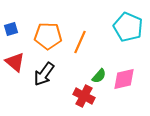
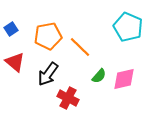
blue square: rotated 16 degrees counterclockwise
orange pentagon: rotated 12 degrees counterclockwise
orange line: moved 5 px down; rotated 70 degrees counterclockwise
black arrow: moved 4 px right
red cross: moved 16 px left, 2 px down
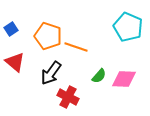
orange pentagon: rotated 28 degrees clockwise
orange line: moved 4 px left; rotated 25 degrees counterclockwise
black arrow: moved 3 px right, 1 px up
pink diamond: rotated 15 degrees clockwise
red cross: moved 1 px up
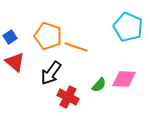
blue square: moved 1 px left, 8 px down
green semicircle: moved 9 px down
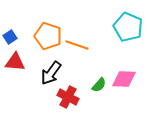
orange line: moved 1 px right, 2 px up
red triangle: rotated 35 degrees counterclockwise
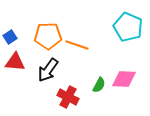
orange pentagon: rotated 20 degrees counterclockwise
black arrow: moved 3 px left, 3 px up
green semicircle: rotated 14 degrees counterclockwise
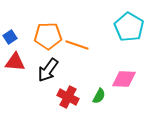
cyan pentagon: moved 1 px right; rotated 8 degrees clockwise
green semicircle: moved 11 px down
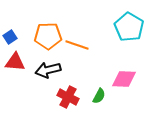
black arrow: rotated 40 degrees clockwise
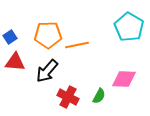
orange pentagon: moved 1 px up
orange line: rotated 30 degrees counterclockwise
black arrow: moved 1 px left, 1 px down; rotated 35 degrees counterclockwise
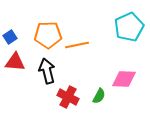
cyan pentagon: rotated 16 degrees clockwise
black arrow: rotated 125 degrees clockwise
